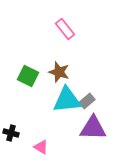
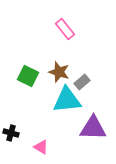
gray rectangle: moved 5 px left, 19 px up
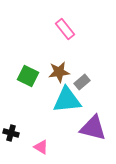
brown star: rotated 25 degrees counterclockwise
purple triangle: rotated 12 degrees clockwise
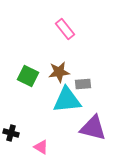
gray rectangle: moved 1 px right, 2 px down; rotated 35 degrees clockwise
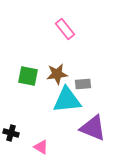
brown star: moved 2 px left, 2 px down
green square: rotated 15 degrees counterclockwise
purple triangle: rotated 8 degrees clockwise
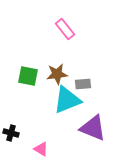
cyan triangle: rotated 16 degrees counterclockwise
pink triangle: moved 2 px down
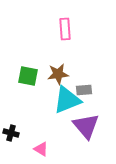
pink rectangle: rotated 35 degrees clockwise
brown star: moved 1 px right
gray rectangle: moved 1 px right, 6 px down
purple triangle: moved 7 px left, 2 px up; rotated 28 degrees clockwise
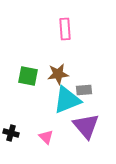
pink triangle: moved 5 px right, 12 px up; rotated 14 degrees clockwise
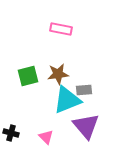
pink rectangle: moved 4 px left; rotated 75 degrees counterclockwise
green square: rotated 25 degrees counterclockwise
